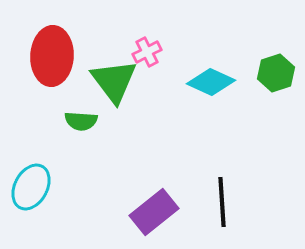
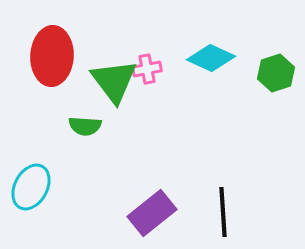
pink cross: moved 17 px down; rotated 16 degrees clockwise
cyan diamond: moved 24 px up
green semicircle: moved 4 px right, 5 px down
black line: moved 1 px right, 10 px down
purple rectangle: moved 2 px left, 1 px down
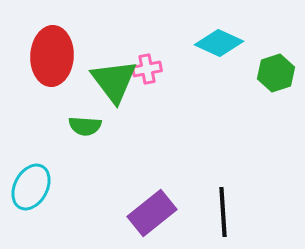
cyan diamond: moved 8 px right, 15 px up
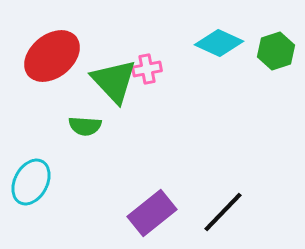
red ellipse: rotated 48 degrees clockwise
green hexagon: moved 22 px up
green triangle: rotated 6 degrees counterclockwise
cyan ellipse: moved 5 px up
black line: rotated 48 degrees clockwise
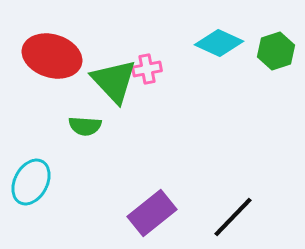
red ellipse: rotated 56 degrees clockwise
black line: moved 10 px right, 5 px down
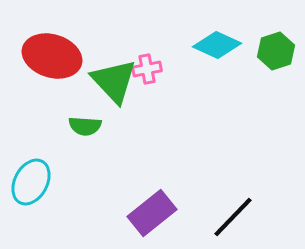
cyan diamond: moved 2 px left, 2 px down
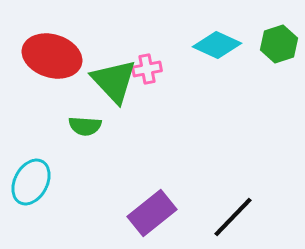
green hexagon: moved 3 px right, 7 px up
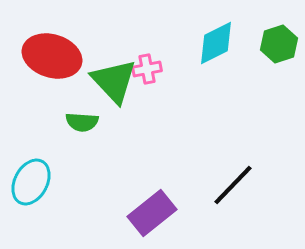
cyan diamond: moved 1 px left, 2 px up; rotated 51 degrees counterclockwise
green semicircle: moved 3 px left, 4 px up
black line: moved 32 px up
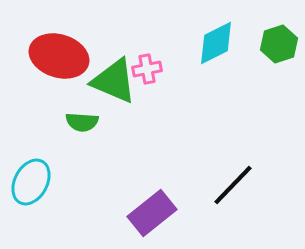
red ellipse: moved 7 px right
green triangle: rotated 24 degrees counterclockwise
